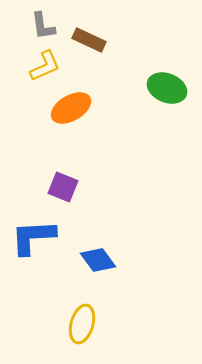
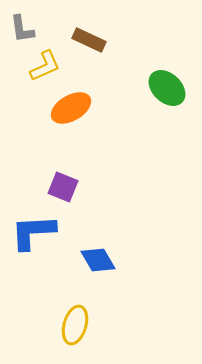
gray L-shape: moved 21 px left, 3 px down
green ellipse: rotated 21 degrees clockwise
blue L-shape: moved 5 px up
blue diamond: rotated 6 degrees clockwise
yellow ellipse: moved 7 px left, 1 px down
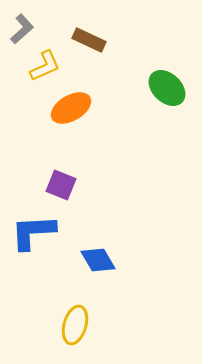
gray L-shape: rotated 124 degrees counterclockwise
purple square: moved 2 px left, 2 px up
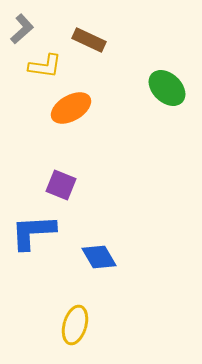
yellow L-shape: rotated 32 degrees clockwise
blue diamond: moved 1 px right, 3 px up
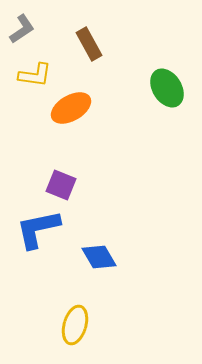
gray L-shape: rotated 8 degrees clockwise
brown rectangle: moved 4 px down; rotated 36 degrees clockwise
yellow L-shape: moved 10 px left, 9 px down
green ellipse: rotated 15 degrees clockwise
blue L-shape: moved 5 px right, 3 px up; rotated 9 degrees counterclockwise
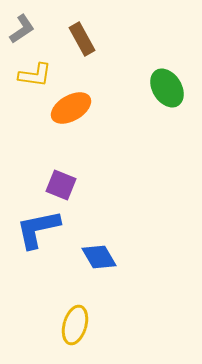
brown rectangle: moved 7 px left, 5 px up
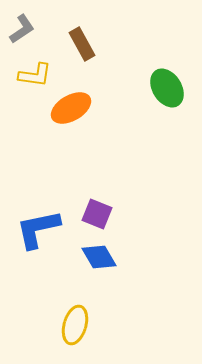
brown rectangle: moved 5 px down
purple square: moved 36 px right, 29 px down
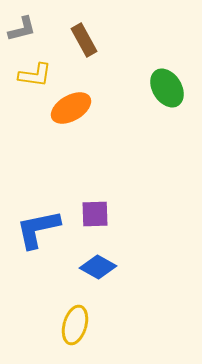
gray L-shape: rotated 20 degrees clockwise
brown rectangle: moved 2 px right, 4 px up
purple square: moved 2 px left; rotated 24 degrees counterclockwise
blue diamond: moved 1 px left, 10 px down; rotated 30 degrees counterclockwise
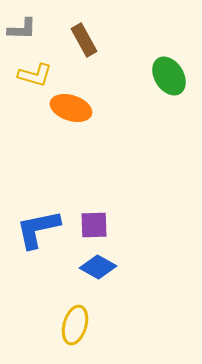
gray L-shape: rotated 16 degrees clockwise
yellow L-shape: rotated 8 degrees clockwise
green ellipse: moved 2 px right, 12 px up
orange ellipse: rotated 48 degrees clockwise
purple square: moved 1 px left, 11 px down
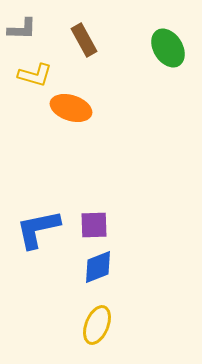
green ellipse: moved 1 px left, 28 px up
blue diamond: rotated 51 degrees counterclockwise
yellow ellipse: moved 22 px right; rotated 6 degrees clockwise
